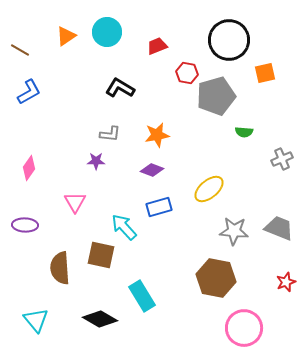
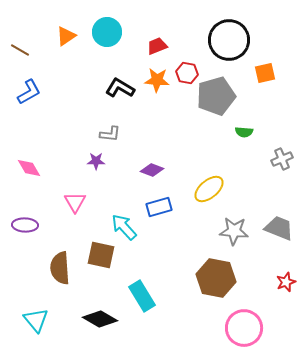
orange star: moved 55 px up; rotated 15 degrees clockwise
pink diamond: rotated 65 degrees counterclockwise
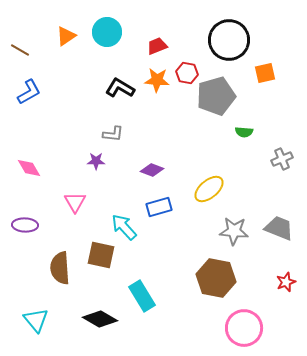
gray L-shape: moved 3 px right
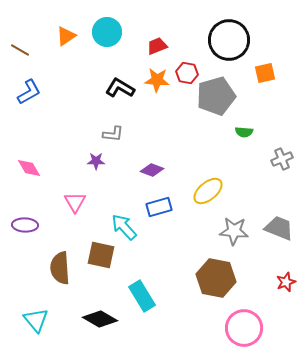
yellow ellipse: moved 1 px left, 2 px down
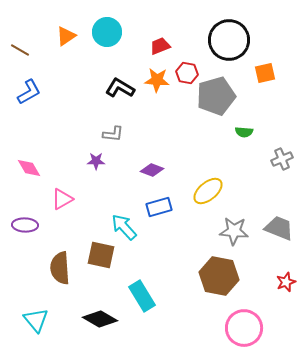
red trapezoid: moved 3 px right
pink triangle: moved 13 px left, 3 px up; rotated 30 degrees clockwise
brown hexagon: moved 3 px right, 2 px up
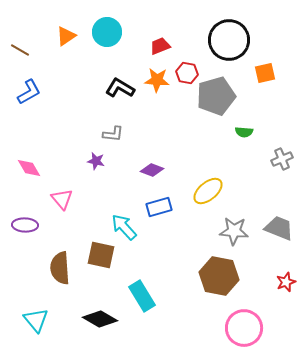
purple star: rotated 12 degrees clockwise
pink triangle: rotated 40 degrees counterclockwise
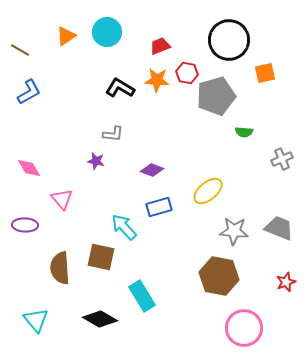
brown square: moved 2 px down
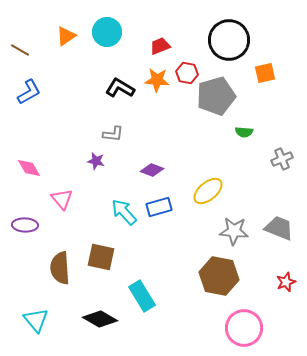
cyan arrow: moved 15 px up
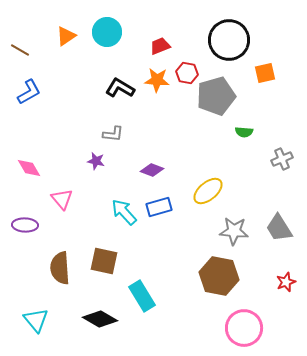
gray trapezoid: rotated 144 degrees counterclockwise
brown square: moved 3 px right, 4 px down
